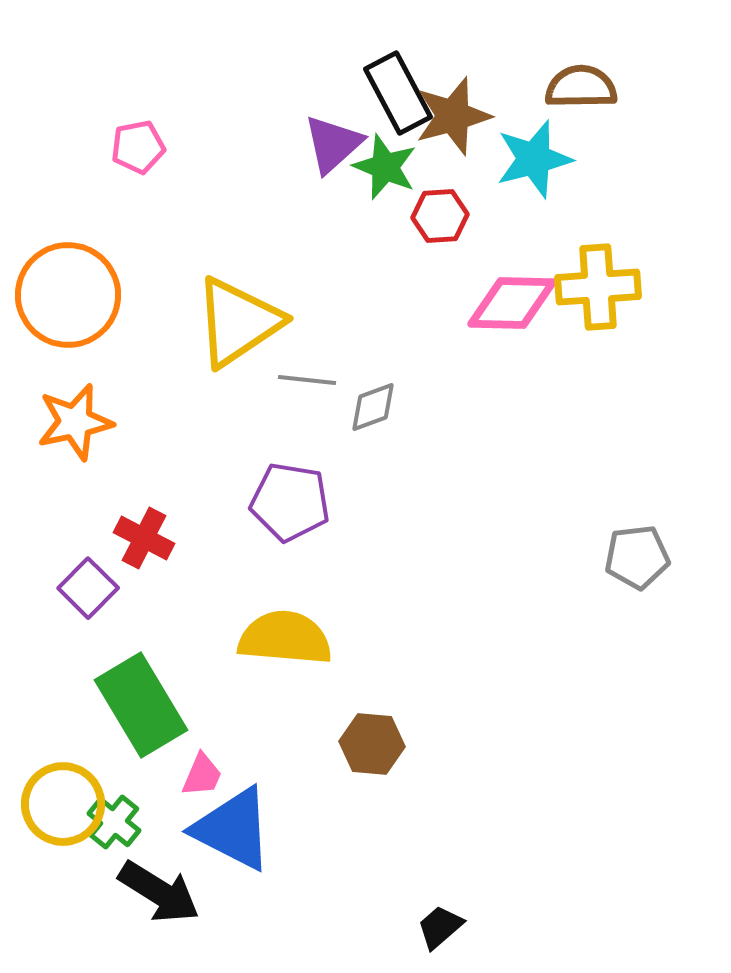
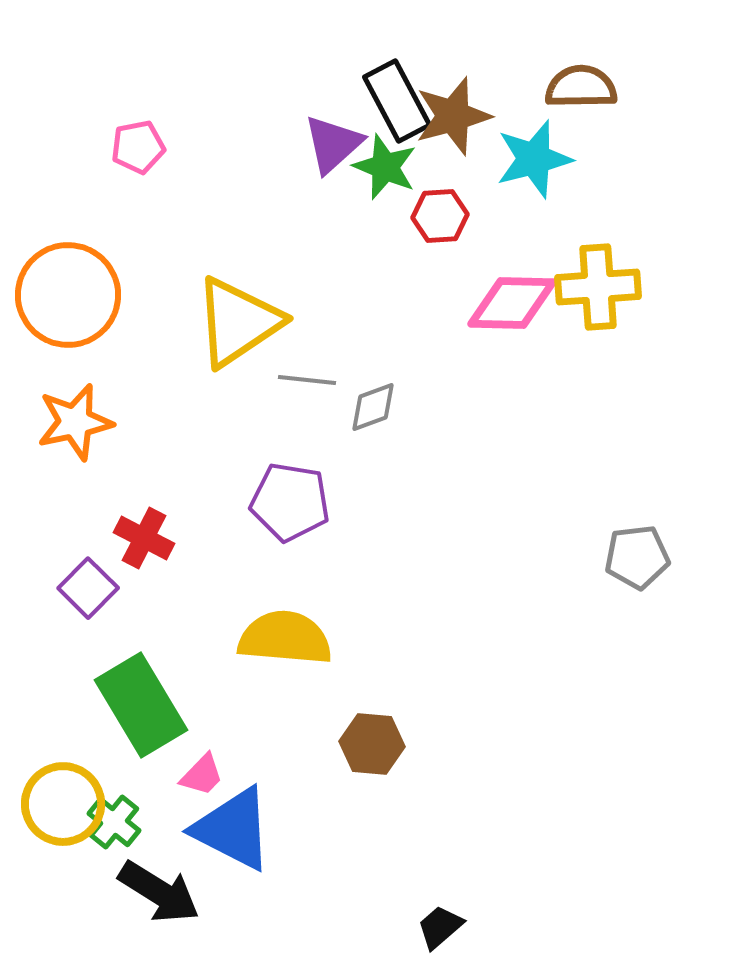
black rectangle: moved 1 px left, 8 px down
pink trapezoid: rotated 21 degrees clockwise
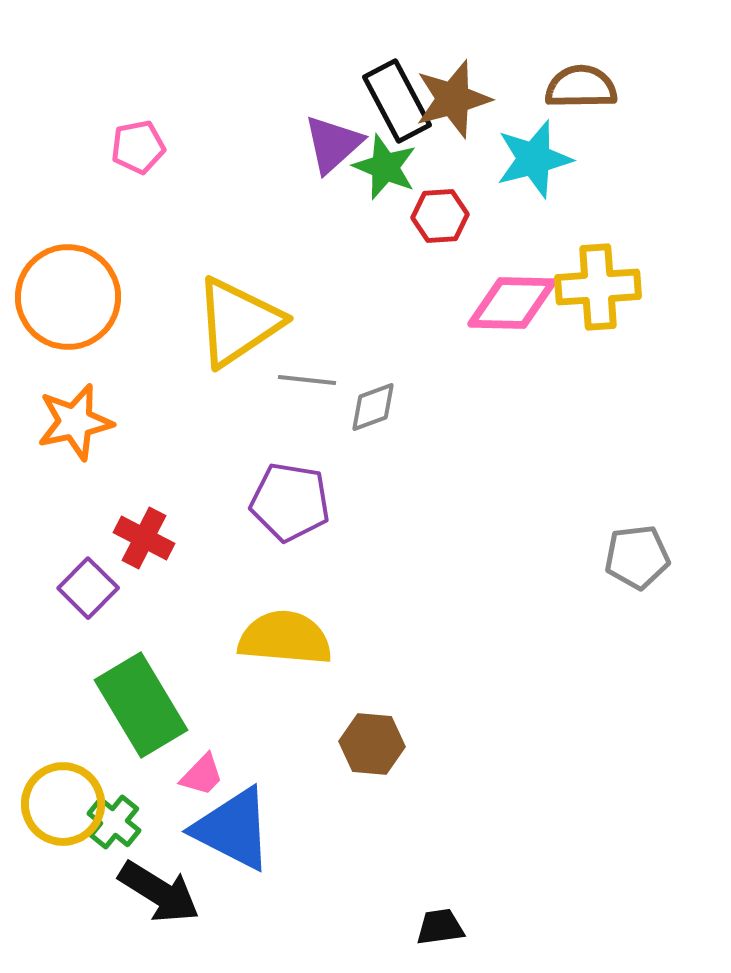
brown star: moved 17 px up
orange circle: moved 2 px down
black trapezoid: rotated 33 degrees clockwise
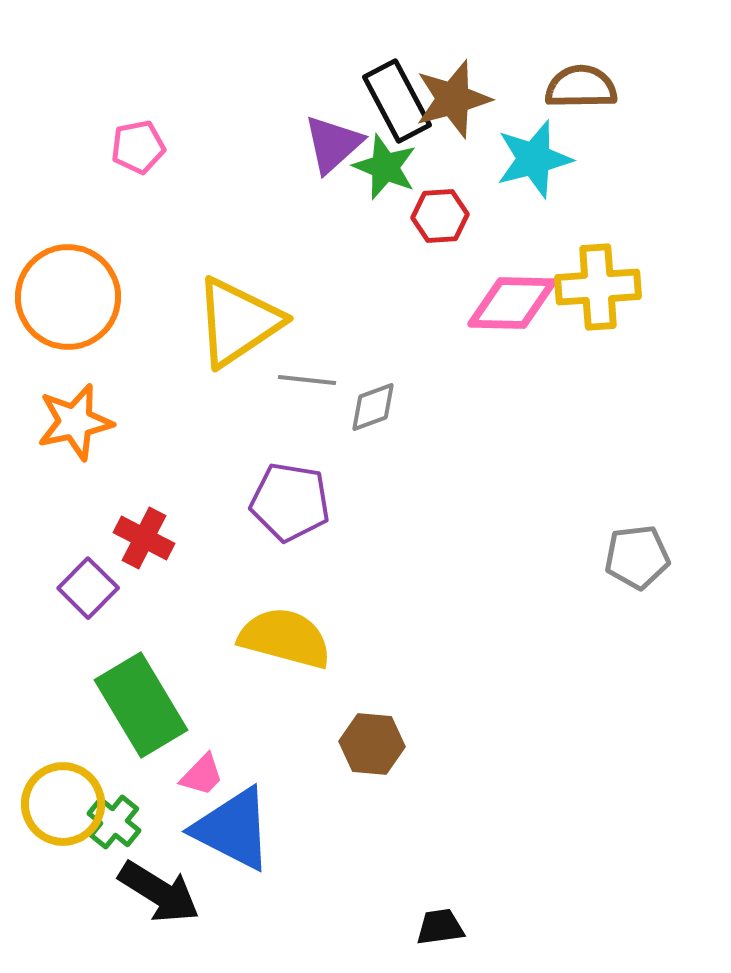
yellow semicircle: rotated 10 degrees clockwise
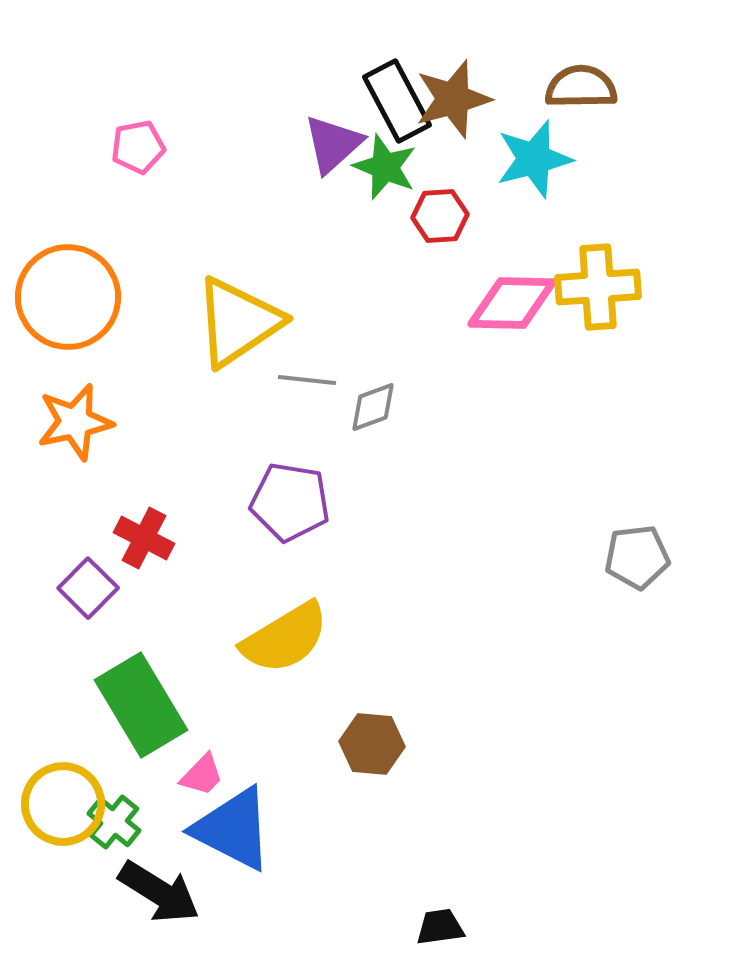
yellow semicircle: rotated 134 degrees clockwise
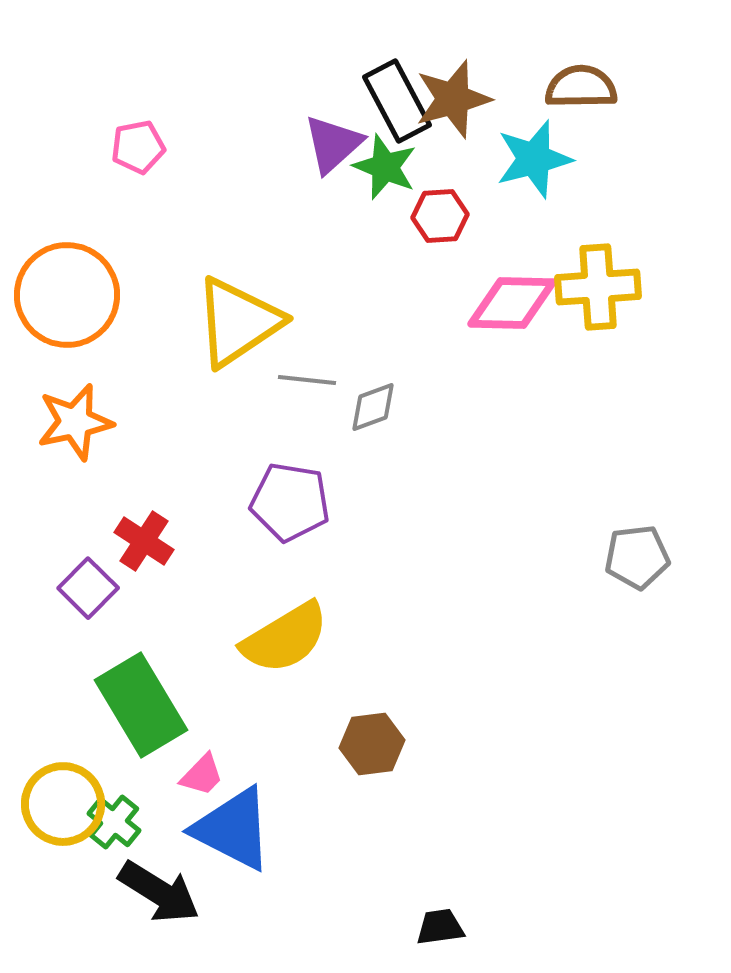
orange circle: moved 1 px left, 2 px up
red cross: moved 3 px down; rotated 6 degrees clockwise
brown hexagon: rotated 12 degrees counterclockwise
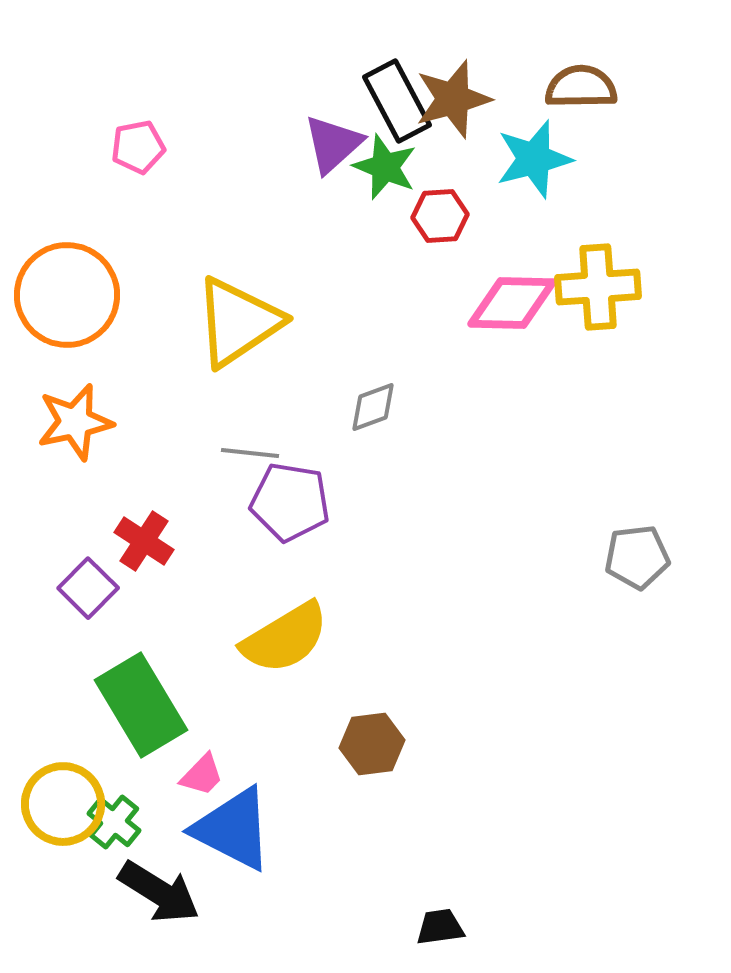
gray line: moved 57 px left, 73 px down
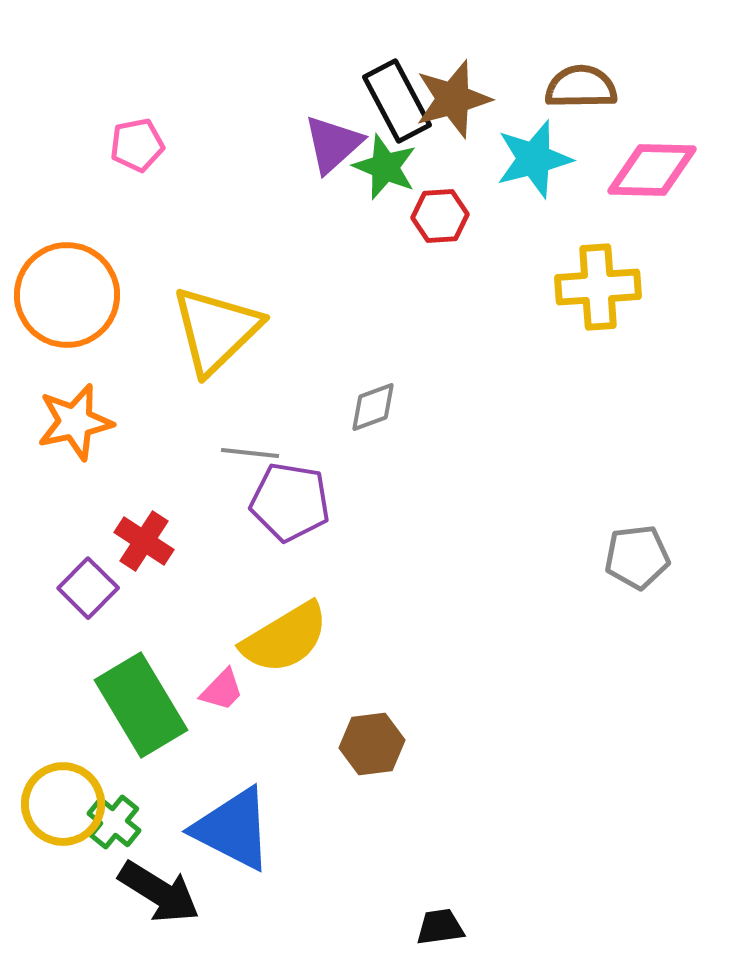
pink pentagon: moved 1 px left, 2 px up
pink diamond: moved 140 px right, 133 px up
yellow triangle: moved 22 px left, 8 px down; rotated 10 degrees counterclockwise
pink trapezoid: moved 20 px right, 85 px up
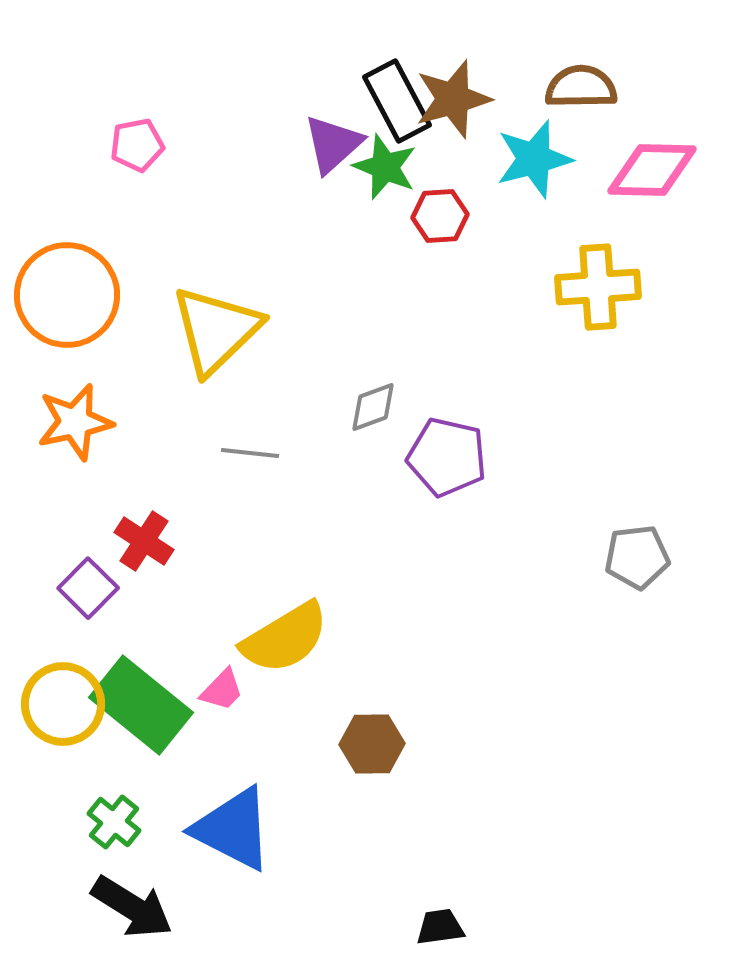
purple pentagon: moved 157 px right, 45 px up; rotated 4 degrees clockwise
green rectangle: rotated 20 degrees counterclockwise
brown hexagon: rotated 6 degrees clockwise
yellow circle: moved 100 px up
black arrow: moved 27 px left, 15 px down
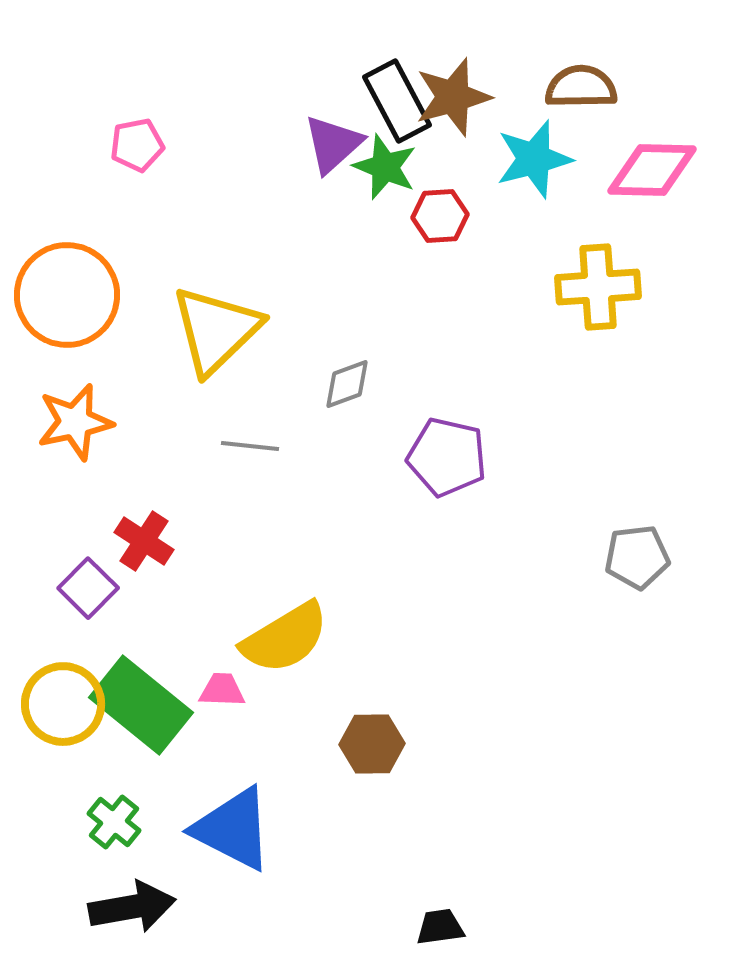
brown star: moved 2 px up
gray diamond: moved 26 px left, 23 px up
gray line: moved 7 px up
pink trapezoid: rotated 132 degrees counterclockwise
black arrow: rotated 42 degrees counterclockwise
